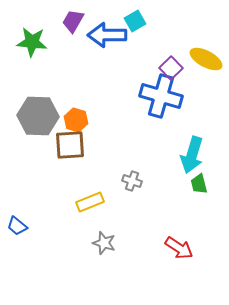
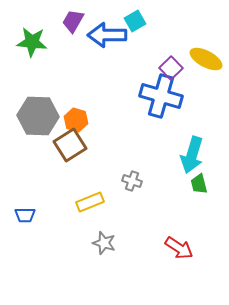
brown square: rotated 28 degrees counterclockwise
blue trapezoid: moved 8 px right, 11 px up; rotated 40 degrees counterclockwise
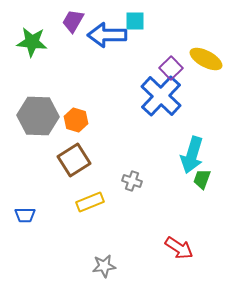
cyan square: rotated 30 degrees clockwise
blue cross: rotated 27 degrees clockwise
brown square: moved 4 px right, 15 px down
green trapezoid: moved 3 px right, 5 px up; rotated 35 degrees clockwise
gray star: moved 23 px down; rotated 25 degrees counterclockwise
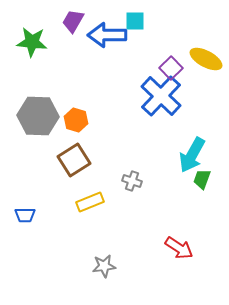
cyan arrow: rotated 12 degrees clockwise
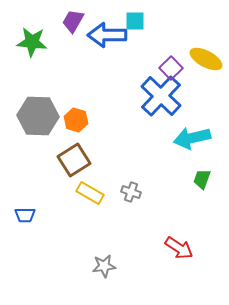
cyan arrow: moved 17 px up; rotated 48 degrees clockwise
gray cross: moved 1 px left, 11 px down
yellow rectangle: moved 9 px up; rotated 52 degrees clockwise
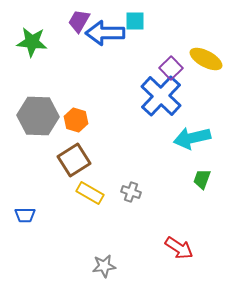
purple trapezoid: moved 6 px right
blue arrow: moved 2 px left, 2 px up
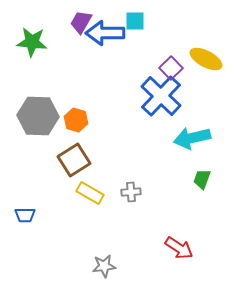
purple trapezoid: moved 2 px right, 1 px down
gray cross: rotated 24 degrees counterclockwise
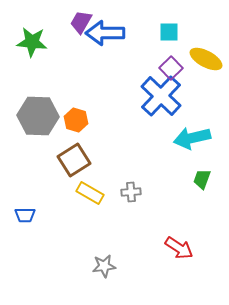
cyan square: moved 34 px right, 11 px down
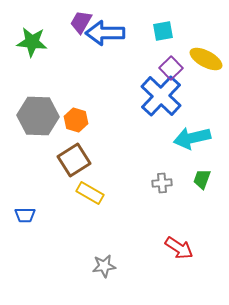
cyan square: moved 6 px left, 1 px up; rotated 10 degrees counterclockwise
gray cross: moved 31 px right, 9 px up
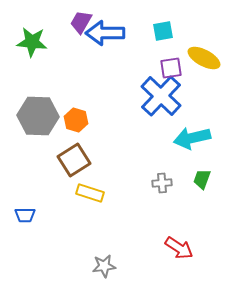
yellow ellipse: moved 2 px left, 1 px up
purple square: rotated 35 degrees clockwise
yellow rectangle: rotated 12 degrees counterclockwise
